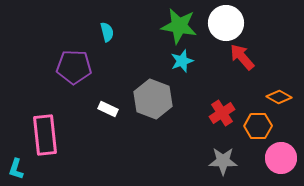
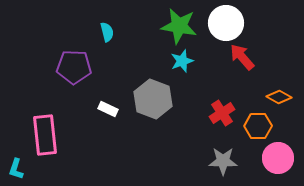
pink circle: moved 3 px left
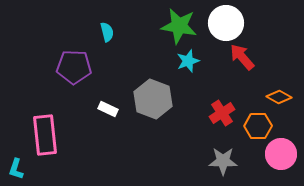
cyan star: moved 6 px right
pink circle: moved 3 px right, 4 px up
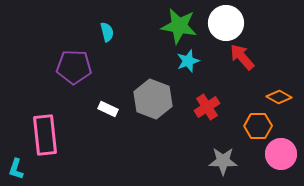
red cross: moved 15 px left, 6 px up
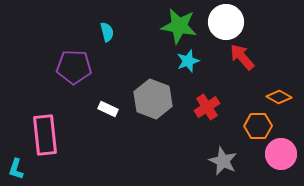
white circle: moved 1 px up
gray star: rotated 24 degrees clockwise
